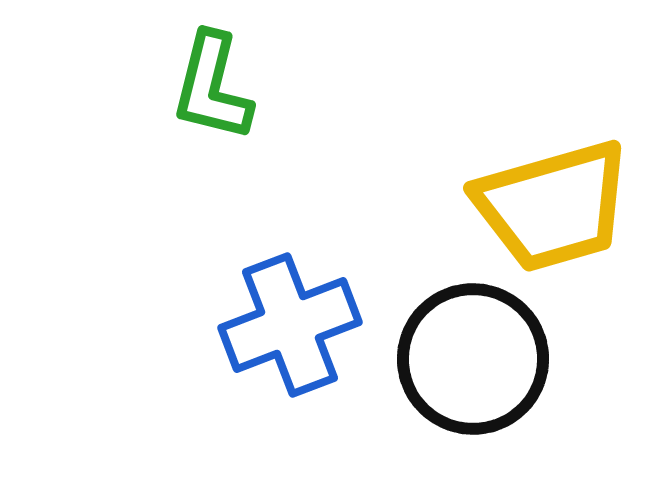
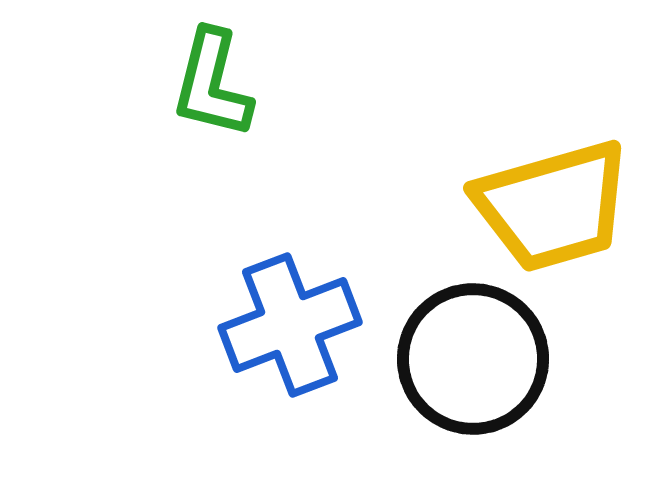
green L-shape: moved 3 px up
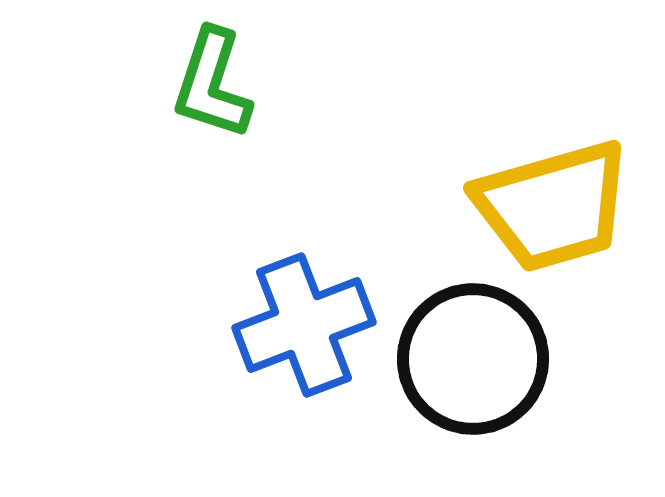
green L-shape: rotated 4 degrees clockwise
blue cross: moved 14 px right
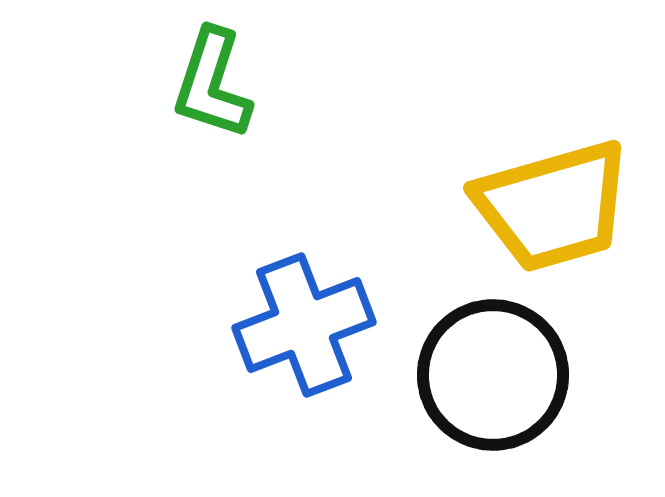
black circle: moved 20 px right, 16 px down
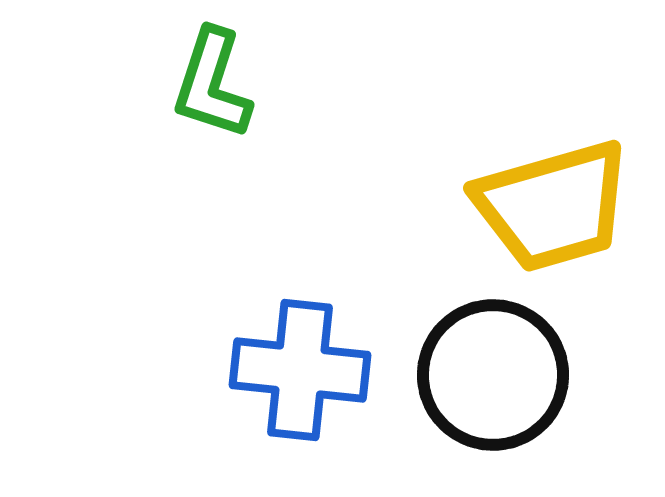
blue cross: moved 4 px left, 45 px down; rotated 27 degrees clockwise
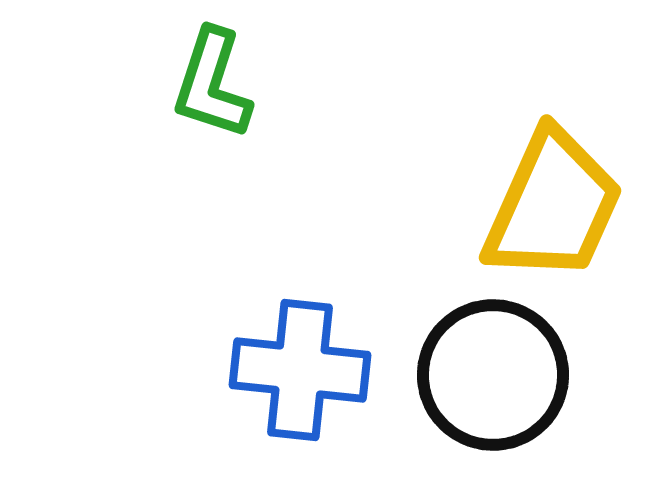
yellow trapezoid: rotated 50 degrees counterclockwise
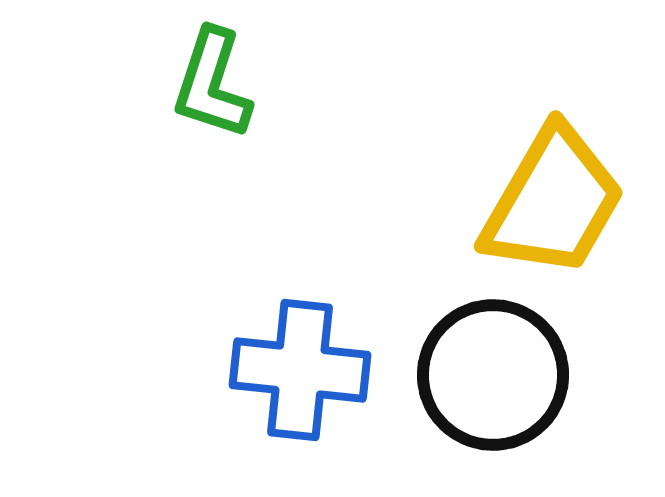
yellow trapezoid: moved 4 px up; rotated 6 degrees clockwise
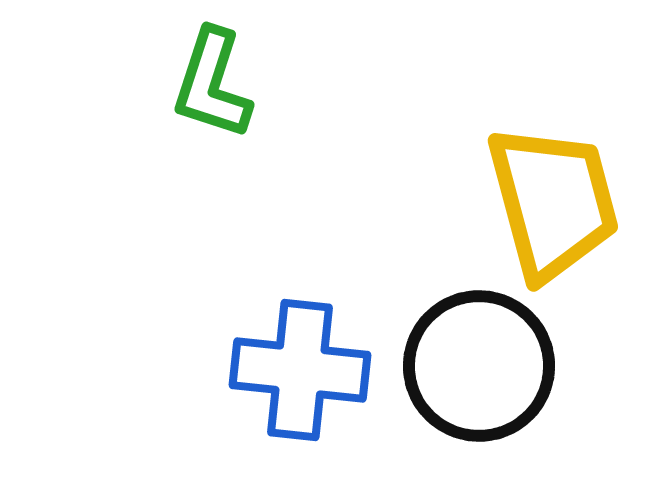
yellow trapezoid: rotated 45 degrees counterclockwise
black circle: moved 14 px left, 9 px up
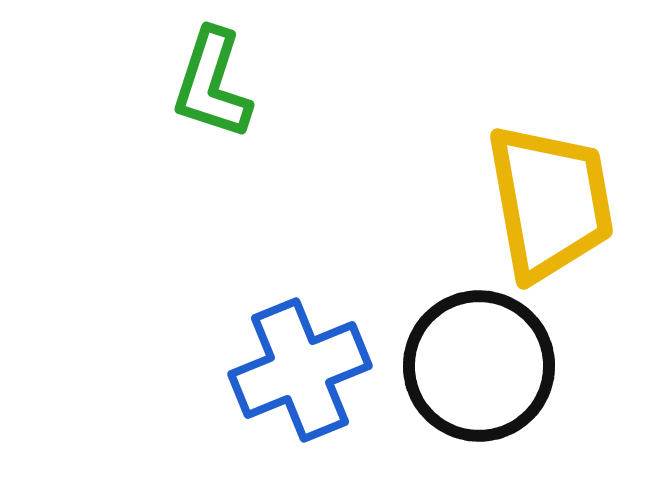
yellow trapezoid: moved 3 px left; rotated 5 degrees clockwise
blue cross: rotated 28 degrees counterclockwise
